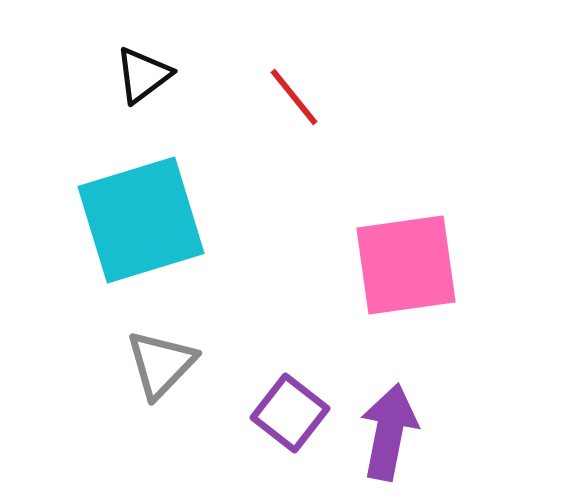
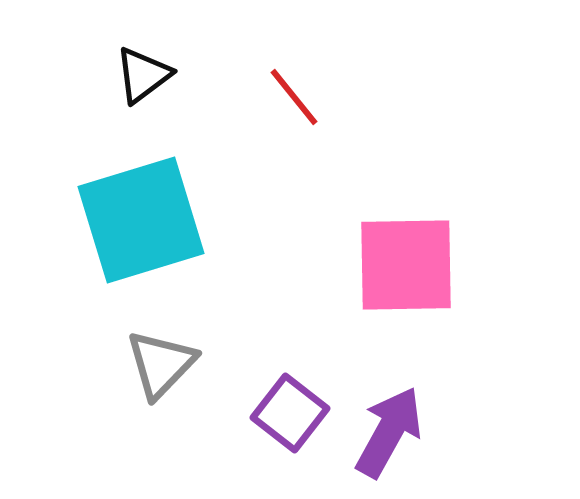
pink square: rotated 7 degrees clockwise
purple arrow: rotated 18 degrees clockwise
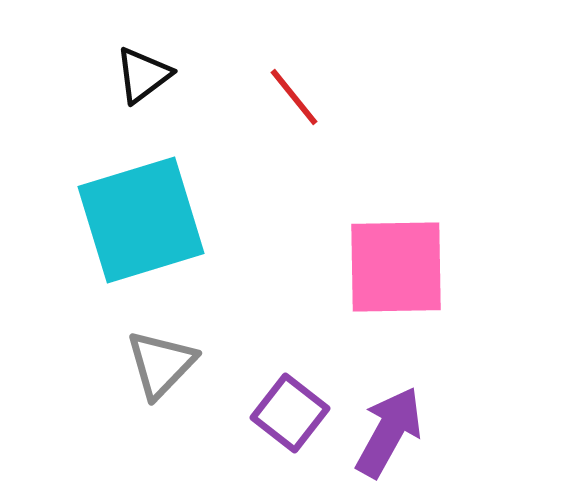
pink square: moved 10 px left, 2 px down
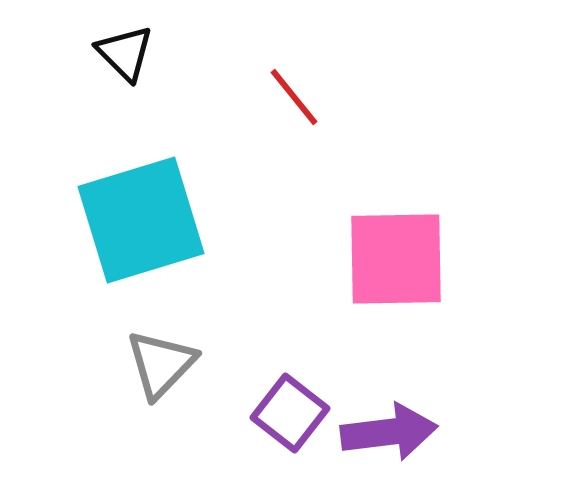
black triangle: moved 18 px left, 22 px up; rotated 38 degrees counterclockwise
pink square: moved 8 px up
purple arrow: rotated 54 degrees clockwise
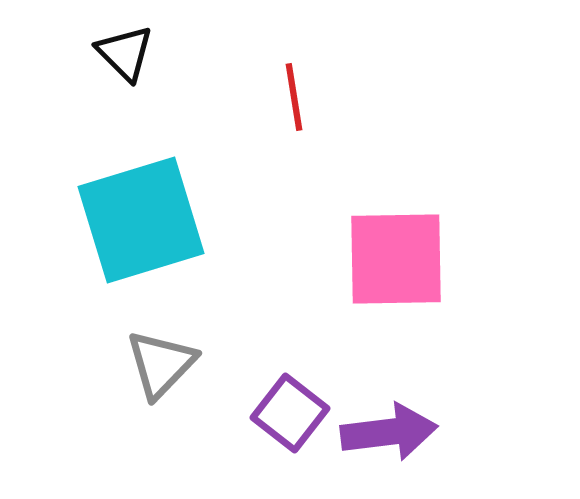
red line: rotated 30 degrees clockwise
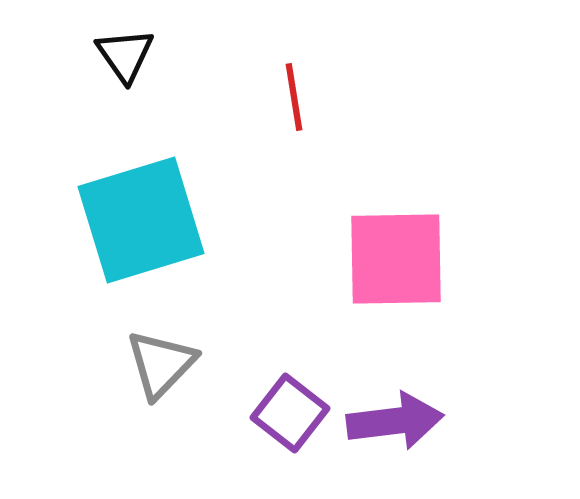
black triangle: moved 2 px down; rotated 10 degrees clockwise
purple arrow: moved 6 px right, 11 px up
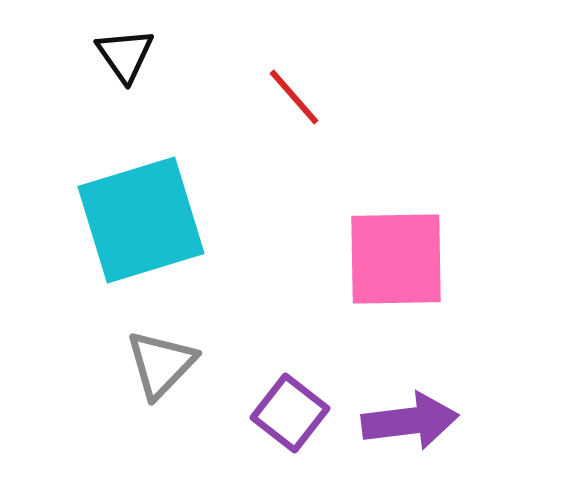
red line: rotated 32 degrees counterclockwise
purple arrow: moved 15 px right
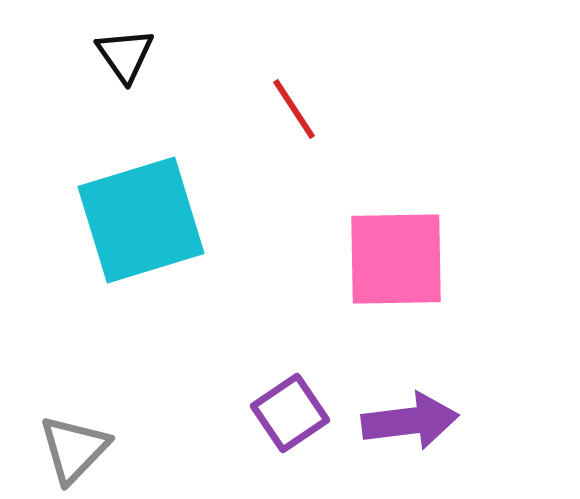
red line: moved 12 px down; rotated 8 degrees clockwise
gray triangle: moved 87 px left, 85 px down
purple square: rotated 18 degrees clockwise
